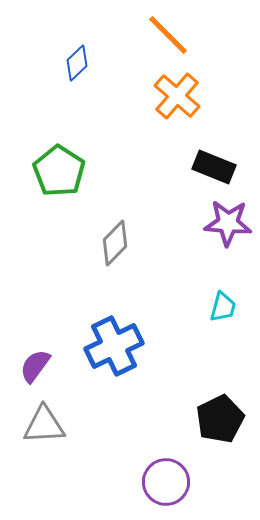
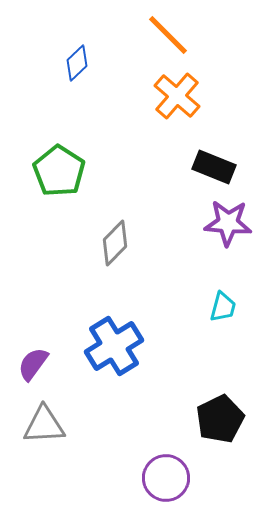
blue cross: rotated 6 degrees counterclockwise
purple semicircle: moved 2 px left, 2 px up
purple circle: moved 4 px up
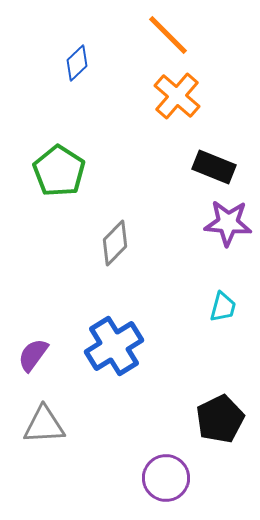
purple semicircle: moved 9 px up
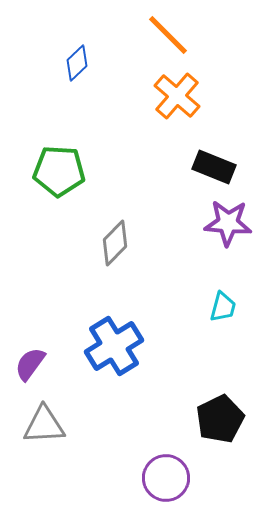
green pentagon: rotated 30 degrees counterclockwise
purple semicircle: moved 3 px left, 9 px down
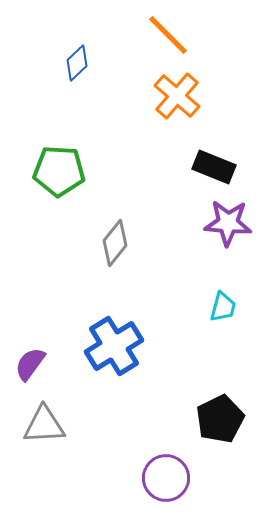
gray diamond: rotated 6 degrees counterclockwise
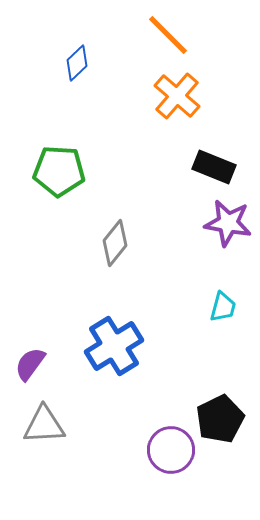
purple star: rotated 6 degrees clockwise
purple circle: moved 5 px right, 28 px up
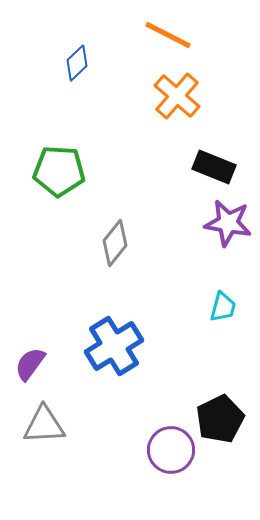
orange line: rotated 18 degrees counterclockwise
